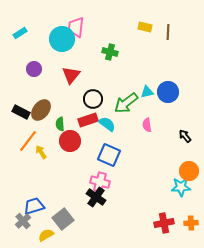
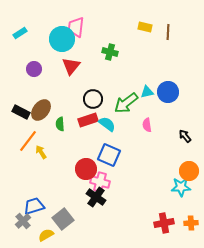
red triangle: moved 9 px up
red circle: moved 16 px right, 28 px down
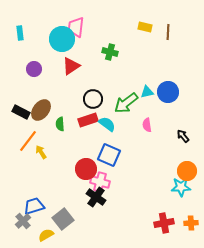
cyan rectangle: rotated 64 degrees counterclockwise
red triangle: rotated 18 degrees clockwise
black arrow: moved 2 px left
orange circle: moved 2 px left
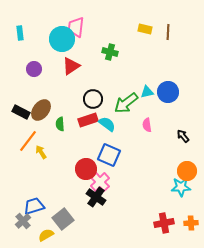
yellow rectangle: moved 2 px down
pink cross: rotated 30 degrees clockwise
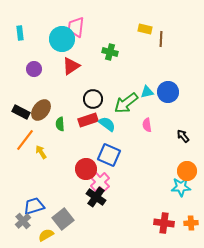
brown line: moved 7 px left, 7 px down
orange line: moved 3 px left, 1 px up
red cross: rotated 18 degrees clockwise
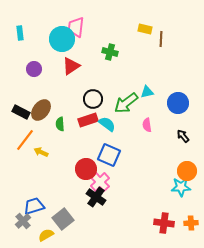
blue circle: moved 10 px right, 11 px down
yellow arrow: rotated 32 degrees counterclockwise
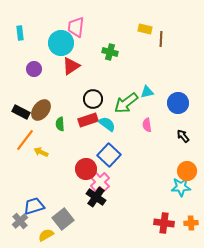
cyan circle: moved 1 px left, 4 px down
blue square: rotated 20 degrees clockwise
gray cross: moved 3 px left
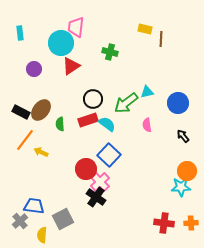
blue trapezoid: rotated 25 degrees clockwise
gray square: rotated 10 degrees clockwise
yellow semicircle: moved 4 px left; rotated 56 degrees counterclockwise
